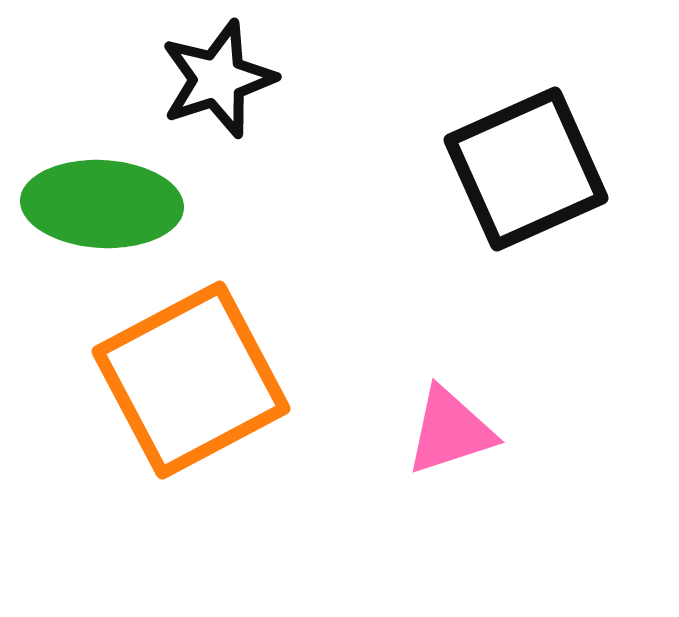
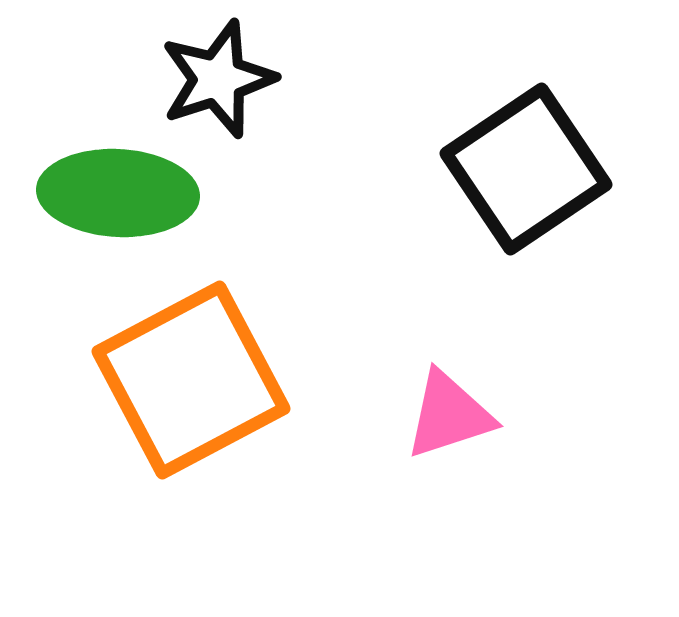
black square: rotated 10 degrees counterclockwise
green ellipse: moved 16 px right, 11 px up
pink triangle: moved 1 px left, 16 px up
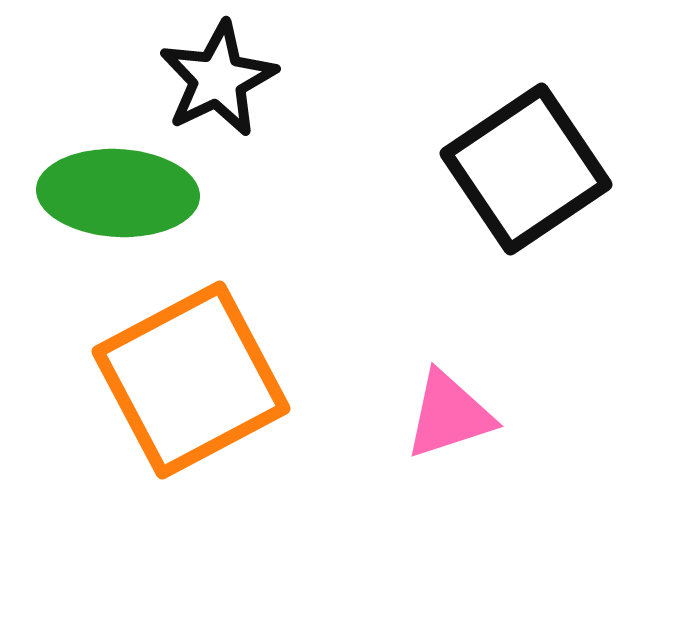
black star: rotated 8 degrees counterclockwise
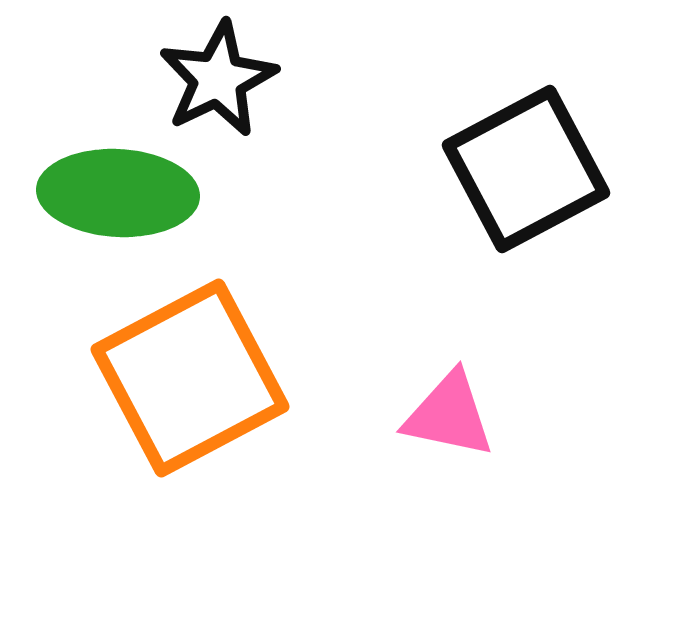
black square: rotated 6 degrees clockwise
orange square: moved 1 px left, 2 px up
pink triangle: rotated 30 degrees clockwise
